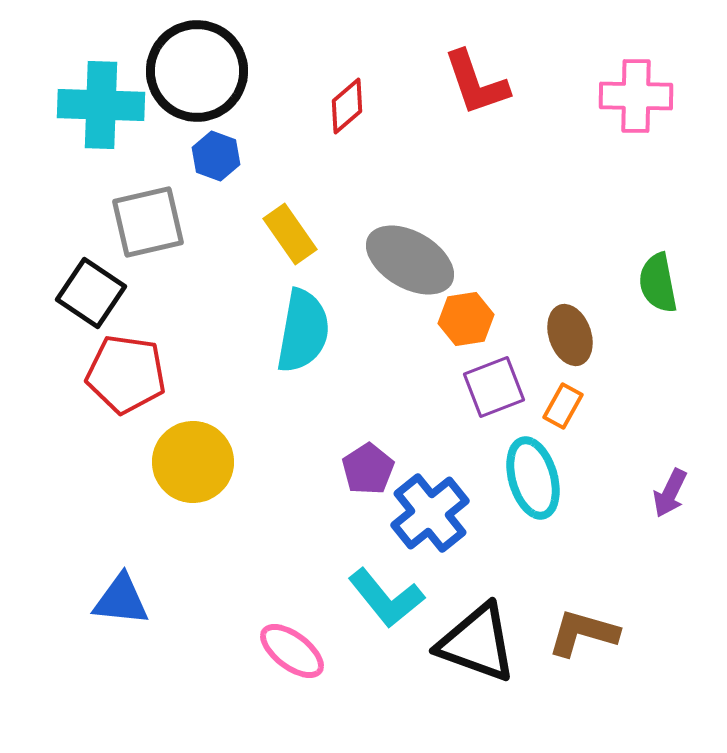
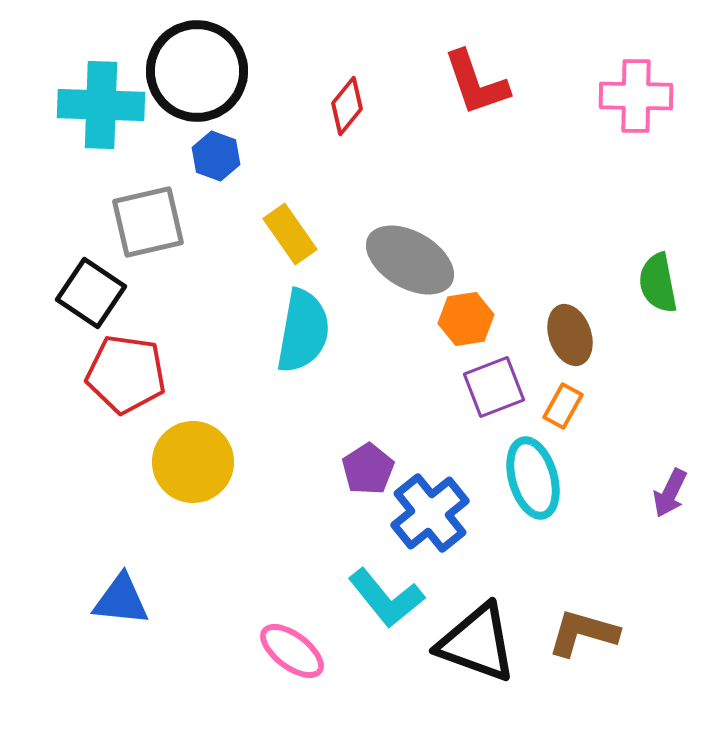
red diamond: rotated 10 degrees counterclockwise
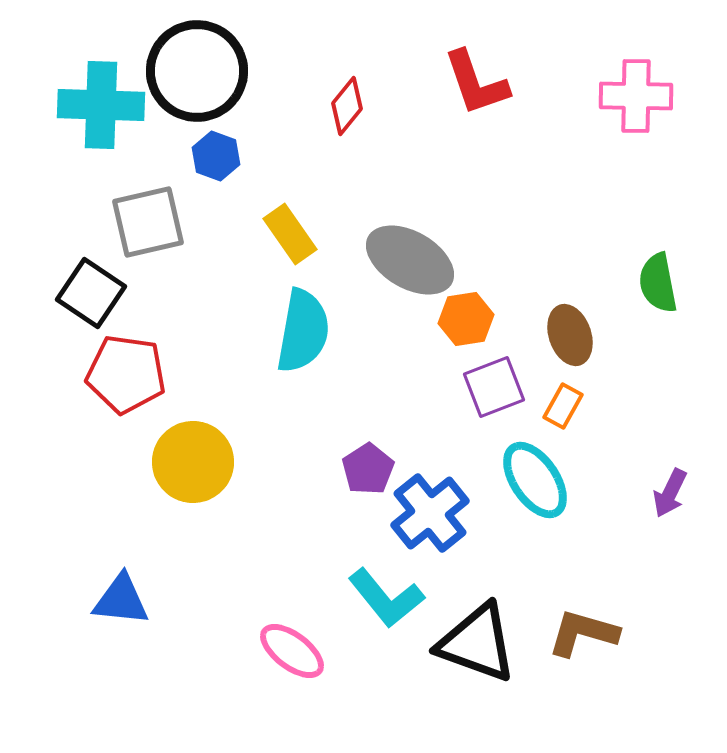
cyan ellipse: moved 2 px right, 2 px down; rotated 18 degrees counterclockwise
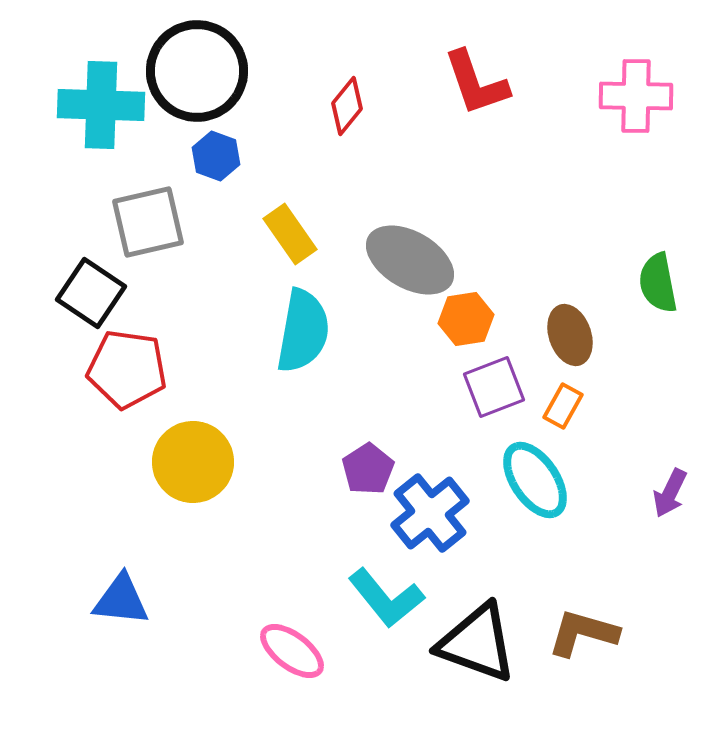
red pentagon: moved 1 px right, 5 px up
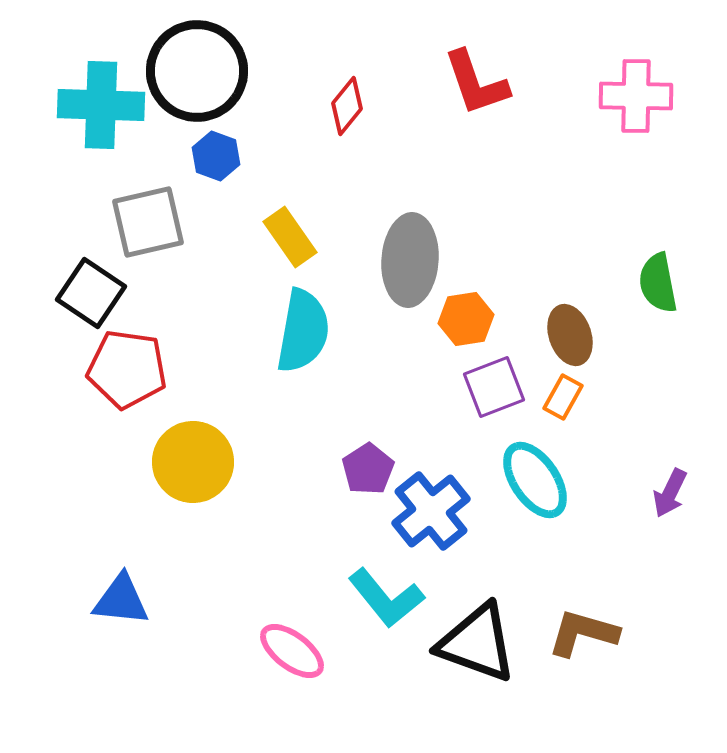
yellow rectangle: moved 3 px down
gray ellipse: rotated 64 degrees clockwise
orange rectangle: moved 9 px up
blue cross: moved 1 px right, 2 px up
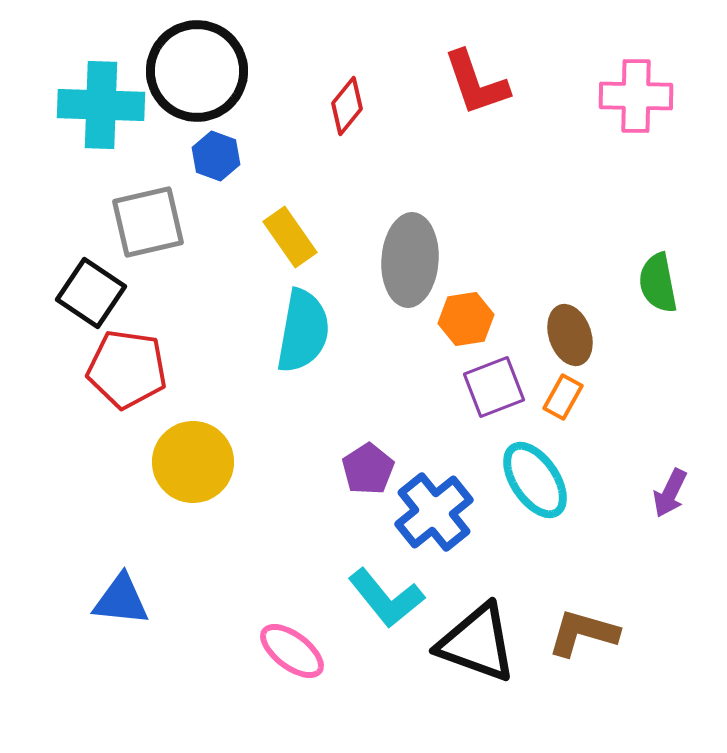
blue cross: moved 3 px right, 1 px down
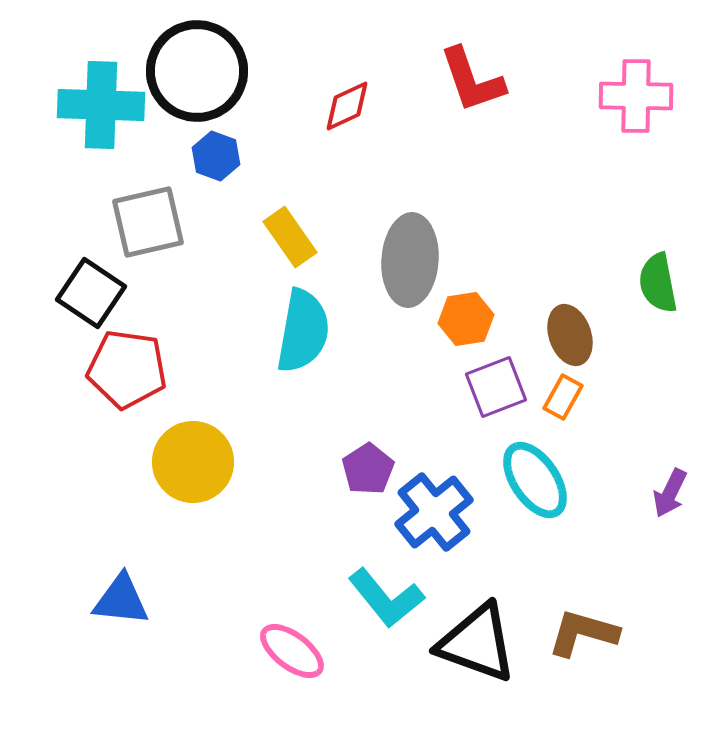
red L-shape: moved 4 px left, 3 px up
red diamond: rotated 26 degrees clockwise
purple square: moved 2 px right
